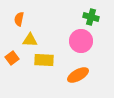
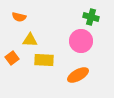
orange semicircle: moved 2 px up; rotated 88 degrees counterclockwise
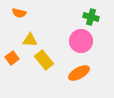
orange semicircle: moved 4 px up
yellow rectangle: rotated 48 degrees clockwise
orange ellipse: moved 1 px right, 2 px up
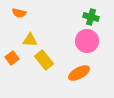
pink circle: moved 6 px right
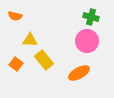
orange semicircle: moved 4 px left, 3 px down
orange square: moved 4 px right, 6 px down; rotated 16 degrees counterclockwise
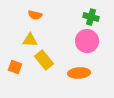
orange semicircle: moved 20 px right, 1 px up
orange square: moved 1 px left, 3 px down; rotated 16 degrees counterclockwise
orange ellipse: rotated 25 degrees clockwise
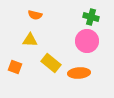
yellow rectangle: moved 7 px right, 3 px down; rotated 12 degrees counterclockwise
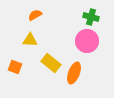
orange semicircle: rotated 136 degrees clockwise
orange ellipse: moved 5 px left; rotated 65 degrees counterclockwise
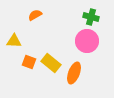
yellow triangle: moved 16 px left, 1 px down
orange square: moved 14 px right, 5 px up
